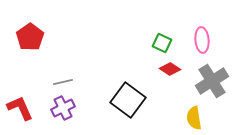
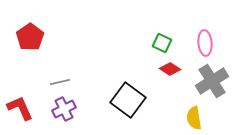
pink ellipse: moved 3 px right, 3 px down
gray line: moved 3 px left
purple cross: moved 1 px right, 1 px down
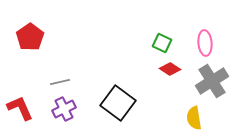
black square: moved 10 px left, 3 px down
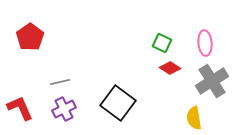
red diamond: moved 1 px up
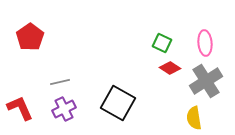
gray cross: moved 6 px left
black square: rotated 8 degrees counterclockwise
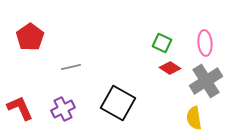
gray line: moved 11 px right, 15 px up
purple cross: moved 1 px left
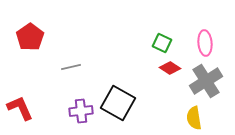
purple cross: moved 18 px right, 2 px down; rotated 20 degrees clockwise
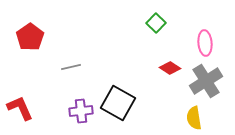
green square: moved 6 px left, 20 px up; rotated 18 degrees clockwise
